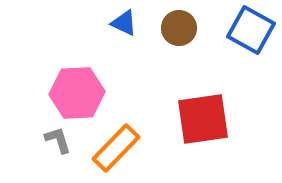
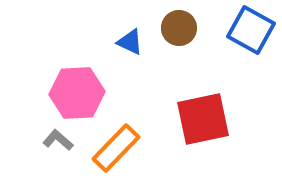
blue triangle: moved 6 px right, 19 px down
red square: rotated 4 degrees counterclockwise
gray L-shape: rotated 32 degrees counterclockwise
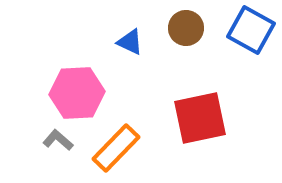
brown circle: moved 7 px right
red square: moved 3 px left, 1 px up
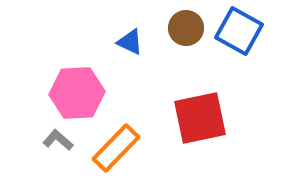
blue square: moved 12 px left, 1 px down
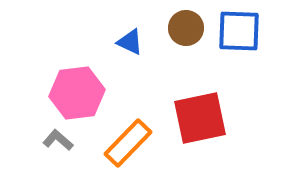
blue square: rotated 27 degrees counterclockwise
pink hexagon: rotated 4 degrees counterclockwise
orange rectangle: moved 12 px right, 5 px up
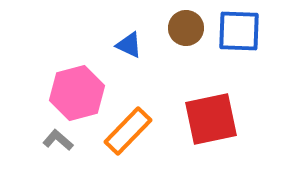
blue triangle: moved 1 px left, 3 px down
pink hexagon: rotated 8 degrees counterclockwise
red square: moved 11 px right, 1 px down
orange rectangle: moved 12 px up
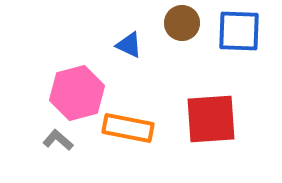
brown circle: moved 4 px left, 5 px up
red square: rotated 8 degrees clockwise
orange rectangle: moved 3 px up; rotated 57 degrees clockwise
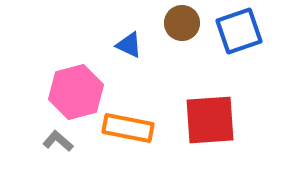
blue square: rotated 21 degrees counterclockwise
pink hexagon: moved 1 px left, 1 px up
red square: moved 1 px left, 1 px down
gray L-shape: moved 1 px down
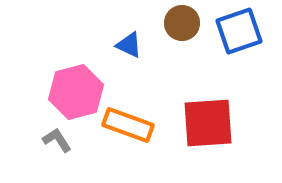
red square: moved 2 px left, 3 px down
orange rectangle: moved 3 px up; rotated 9 degrees clockwise
gray L-shape: moved 1 px left, 1 px up; rotated 16 degrees clockwise
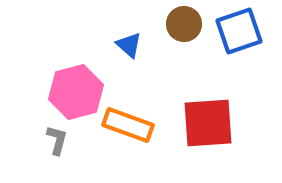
brown circle: moved 2 px right, 1 px down
blue triangle: rotated 16 degrees clockwise
gray L-shape: rotated 48 degrees clockwise
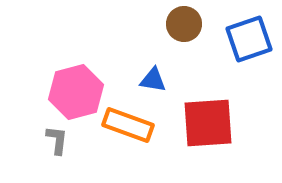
blue square: moved 10 px right, 8 px down
blue triangle: moved 24 px right, 35 px down; rotated 32 degrees counterclockwise
gray L-shape: rotated 8 degrees counterclockwise
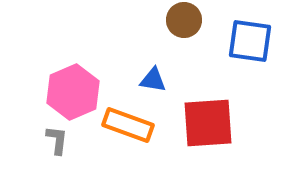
brown circle: moved 4 px up
blue square: moved 1 px right, 2 px down; rotated 27 degrees clockwise
pink hexagon: moved 3 px left; rotated 8 degrees counterclockwise
